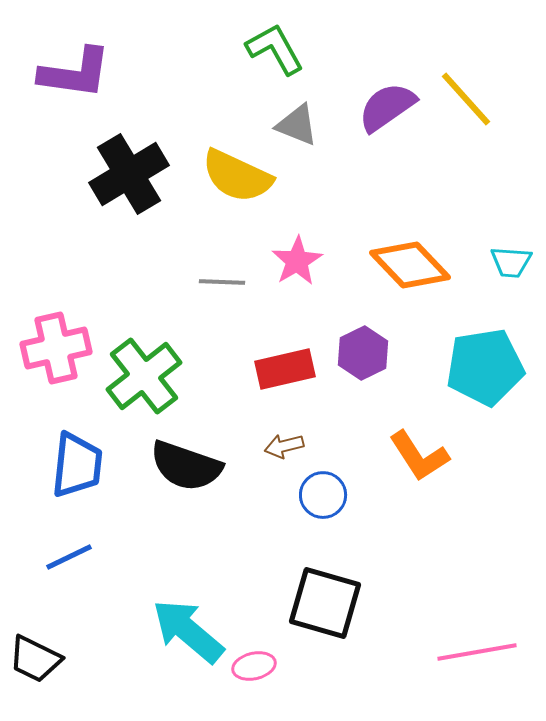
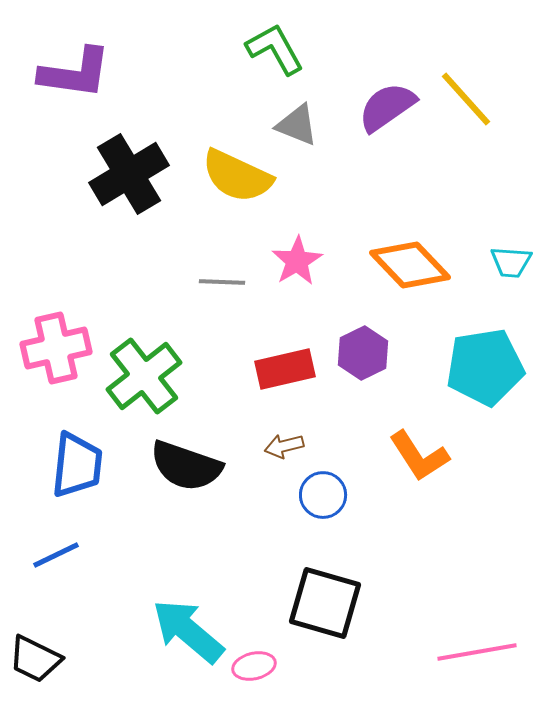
blue line: moved 13 px left, 2 px up
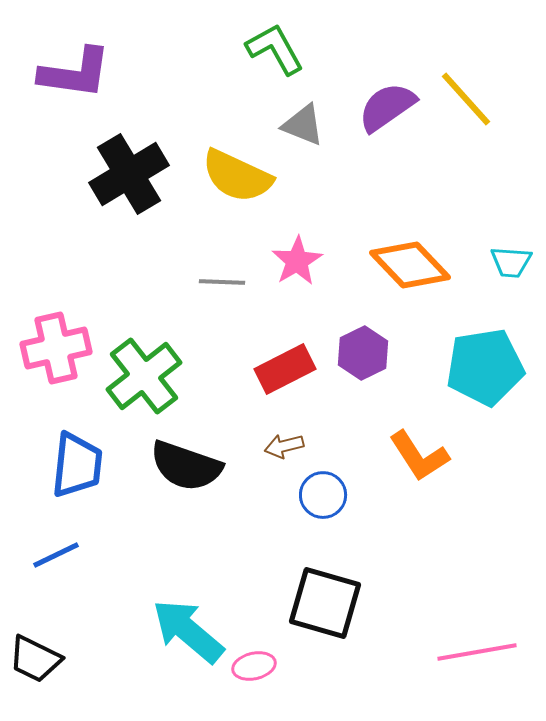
gray triangle: moved 6 px right
red rectangle: rotated 14 degrees counterclockwise
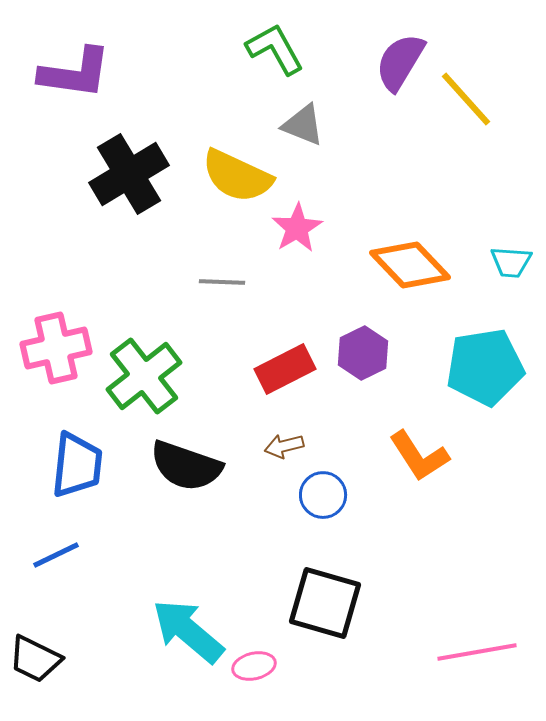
purple semicircle: moved 13 px right, 45 px up; rotated 24 degrees counterclockwise
pink star: moved 33 px up
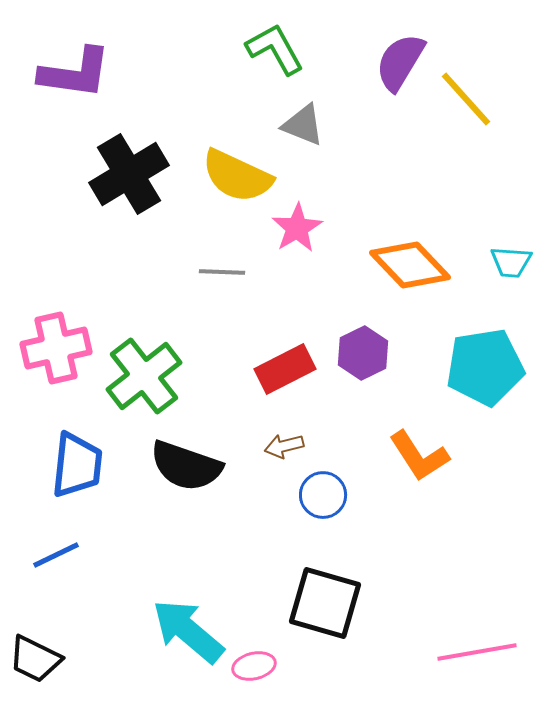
gray line: moved 10 px up
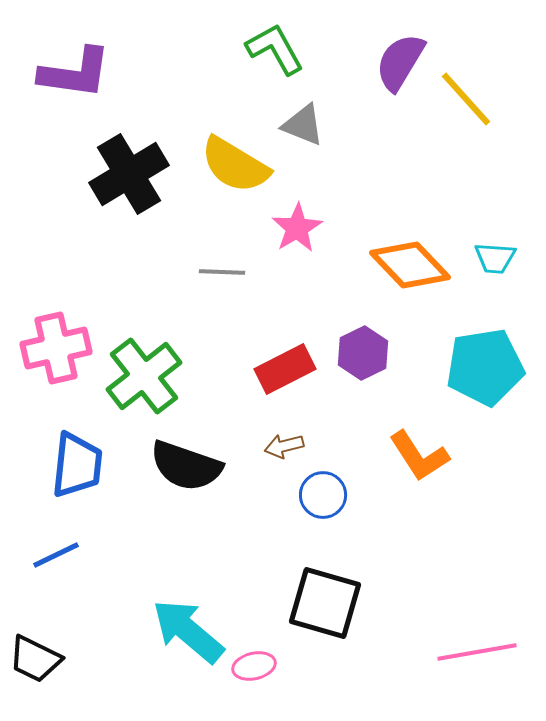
yellow semicircle: moved 2 px left, 11 px up; rotated 6 degrees clockwise
cyan trapezoid: moved 16 px left, 4 px up
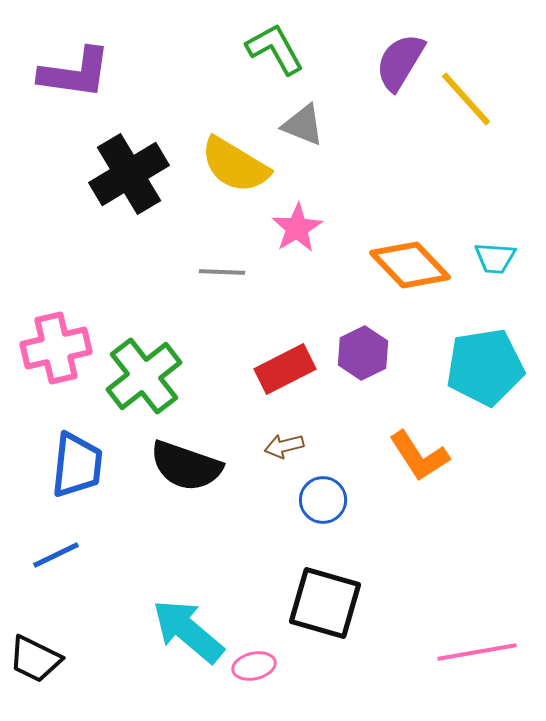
blue circle: moved 5 px down
